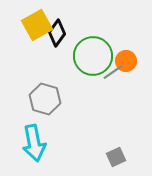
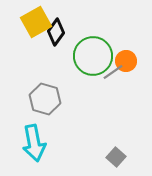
yellow square: moved 1 px left, 3 px up
black diamond: moved 1 px left, 1 px up
gray square: rotated 24 degrees counterclockwise
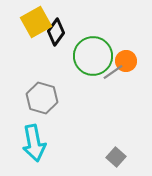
gray hexagon: moved 3 px left, 1 px up
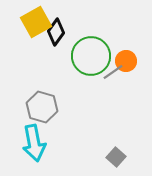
green circle: moved 2 px left
gray hexagon: moved 9 px down
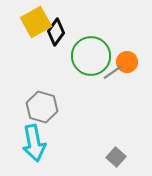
orange circle: moved 1 px right, 1 px down
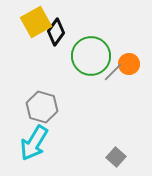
orange circle: moved 2 px right, 2 px down
gray line: rotated 10 degrees counterclockwise
cyan arrow: rotated 42 degrees clockwise
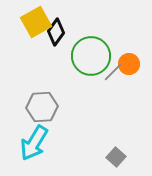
gray hexagon: rotated 20 degrees counterclockwise
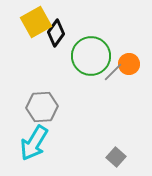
black diamond: moved 1 px down
